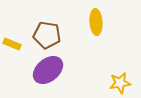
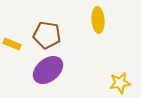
yellow ellipse: moved 2 px right, 2 px up
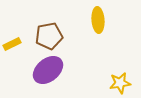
brown pentagon: moved 2 px right, 1 px down; rotated 20 degrees counterclockwise
yellow rectangle: rotated 48 degrees counterclockwise
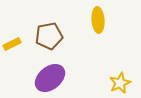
purple ellipse: moved 2 px right, 8 px down
yellow star: rotated 15 degrees counterclockwise
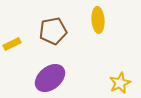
brown pentagon: moved 4 px right, 5 px up
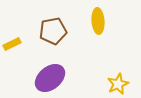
yellow ellipse: moved 1 px down
yellow star: moved 2 px left, 1 px down
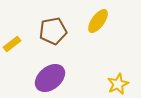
yellow ellipse: rotated 40 degrees clockwise
yellow rectangle: rotated 12 degrees counterclockwise
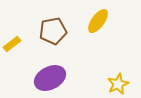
purple ellipse: rotated 12 degrees clockwise
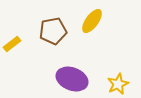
yellow ellipse: moved 6 px left
purple ellipse: moved 22 px right, 1 px down; rotated 48 degrees clockwise
